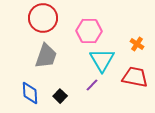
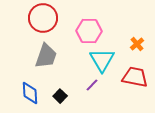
orange cross: rotated 16 degrees clockwise
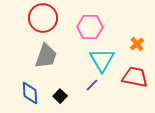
pink hexagon: moved 1 px right, 4 px up
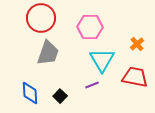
red circle: moved 2 px left
gray trapezoid: moved 2 px right, 3 px up
purple line: rotated 24 degrees clockwise
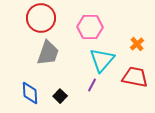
cyan triangle: rotated 12 degrees clockwise
purple line: rotated 40 degrees counterclockwise
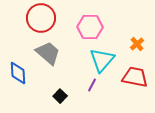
gray trapezoid: rotated 68 degrees counterclockwise
blue diamond: moved 12 px left, 20 px up
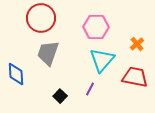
pink hexagon: moved 6 px right
gray trapezoid: rotated 112 degrees counterclockwise
blue diamond: moved 2 px left, 1 px down
purple line: moved 2 px left, 4 px down
